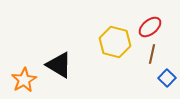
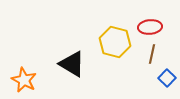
red ellipse: rotated 35 degrees clockwise
black triangle: moved 13 px right, 1 px up
orange star: rotated 15 degrees counterclockwise
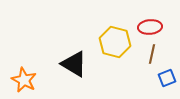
black triangle: moved 2 px right
blue square: rotated 24 degrees clockwise
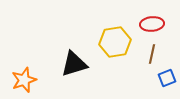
red ellipse: moved 2 px right, 3 px up
yellow hexagon: rotated 24 degrees counterclockwise
black triangle: rotated 48 degrees counterclockwise
orange star: rotated 25 degrees clockwise
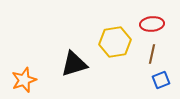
blue square: moved 6 px left, 2 px down
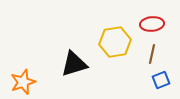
orange star: moved 1 px left, 2 px down
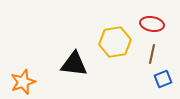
red ellipse: rotated 15 degrees clockwise
black triangle: rotated 24 degrees clockwise
blue square: moved 2 px right, 1 px up
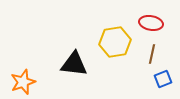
red ellipse: moved 1 px left, 1 px up
